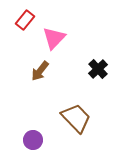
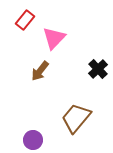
brown trapezoid: rotated 96 degrees counterclockwise
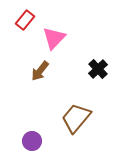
purple circle: moved 1 px left, 1 px down
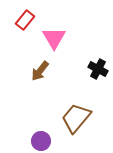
pink triangle: rotated 15 degrees counterclockwise
black cross: rotated 18 degrees counterclockwise
purple circle: moved 9 px right
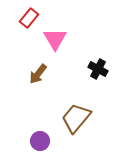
red rectangle: moved 4 px right, 2 px up
pink triangle: moved 1 px right, 1 px down
brown arrow: moved 2 px left, 3 px down
purple circle: moved 1 px left
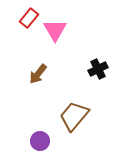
pink triangle: moved 9 px up
black cross: rotated 36 degrees clockwise
brown trapezoid: moved 2 px left, 2 px up
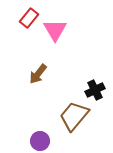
black cross: moved 3 px left, 21 px down
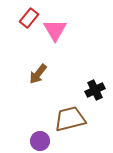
brown trapezoid: moved 4 px left, 3 px down; rotated 36 degrees clockwise
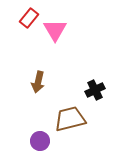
brown arrow: moved 8 px down; rotated 25 degrees counterclockwise
